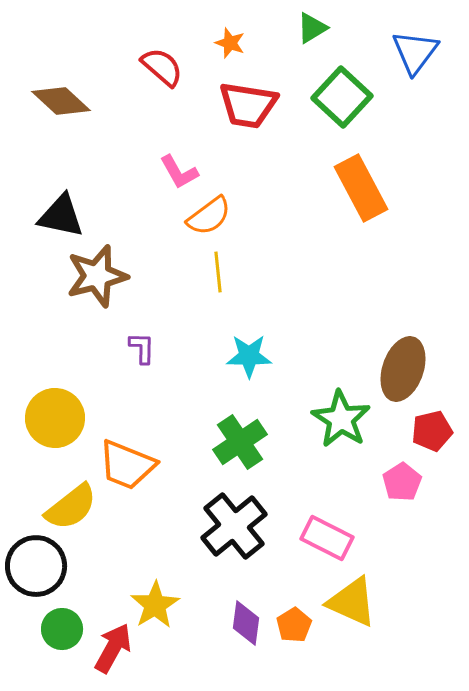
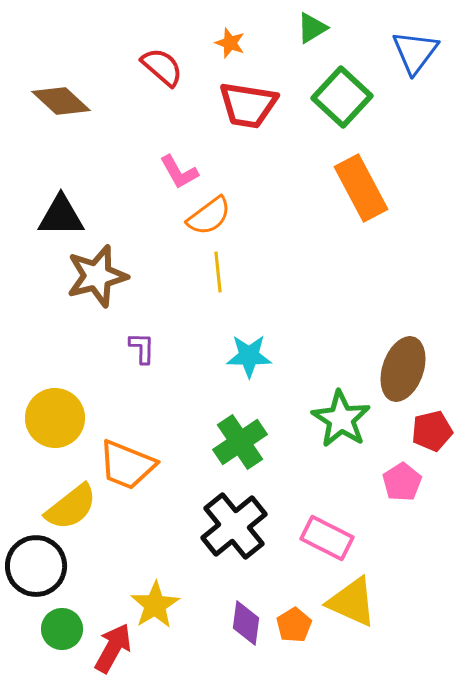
black triangle: rotated 12 degrees counterclockwise
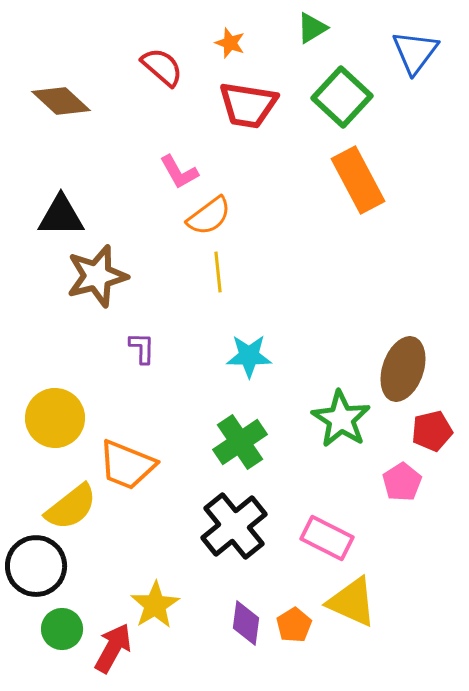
orange rectangle: moved 3 px left, 8 px up
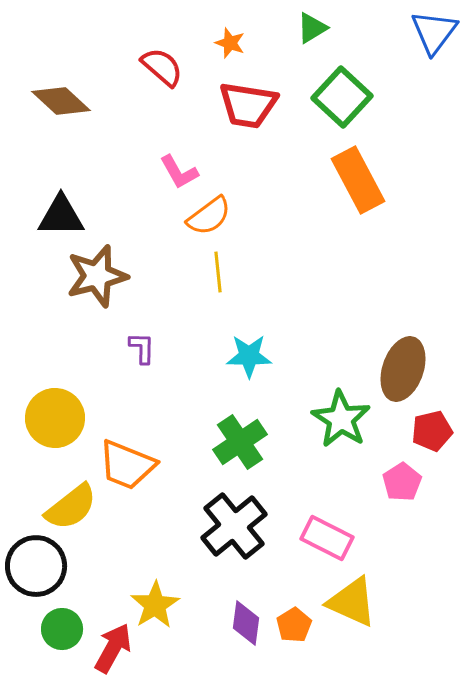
blue triangle: moved 19 px right, 20 px up
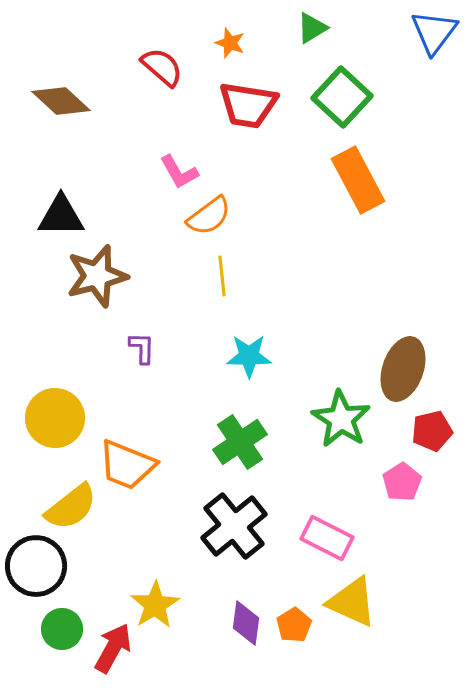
yellow line: moved 4 px right, 4 px down
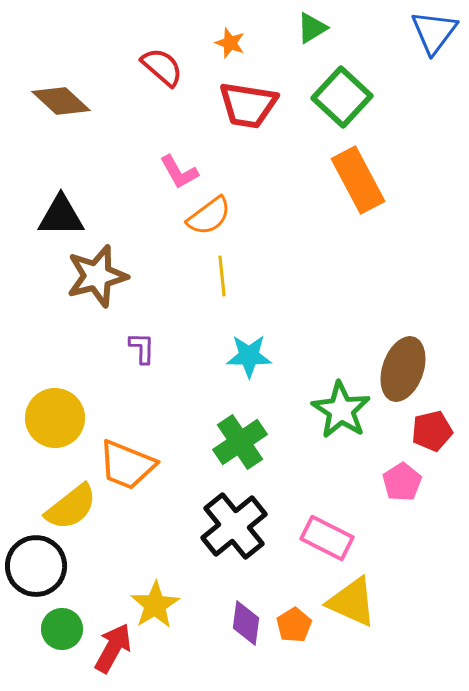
green star: moved 9 px up
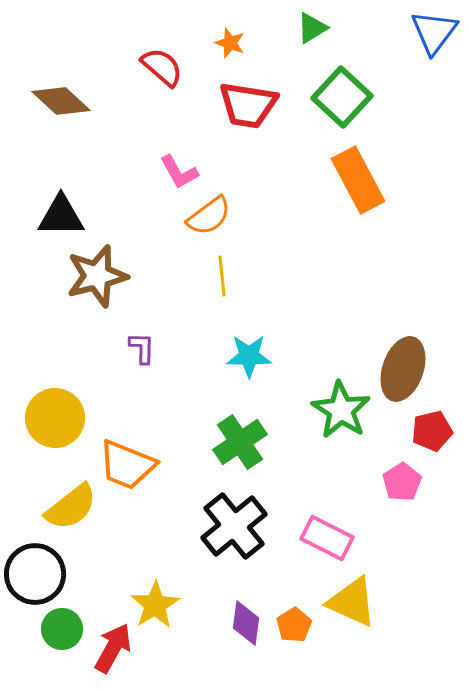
black circle: moved 1 px left, 8 px down
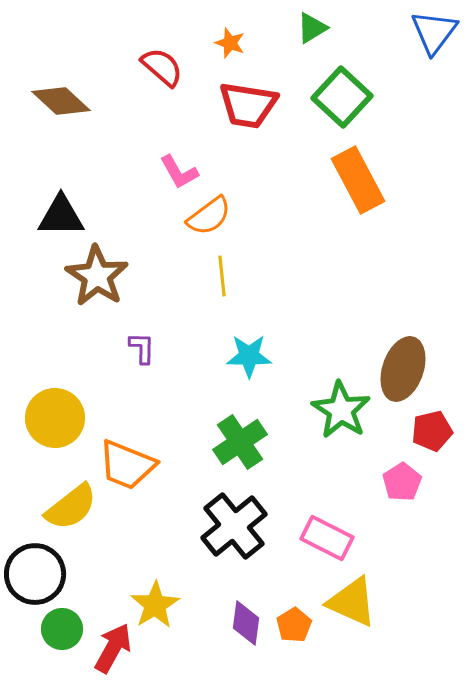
brown star: rotated 24 degrees counterclockwise
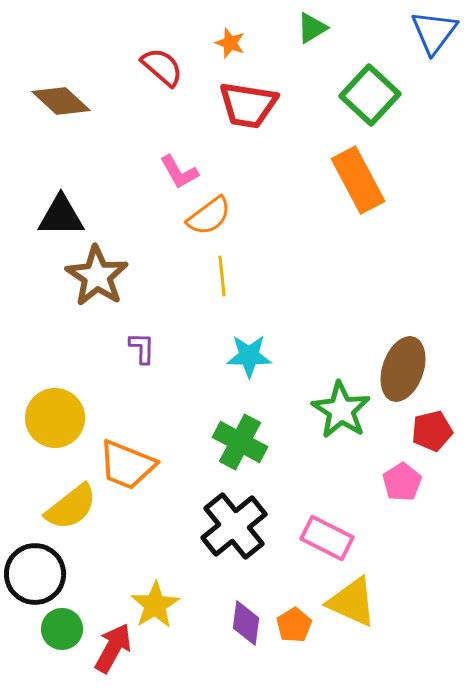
green square: moved 28 px right, 2 px up
green cross: rotated 28 degrees counterclockwise
